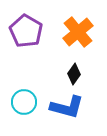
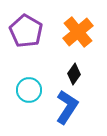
cyan circle: moved 5 px right, 12 px up
blue L-shape: rotated 72 degrees counterclockwise
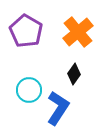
blue L-shape: moved 9 px left, 1 px down
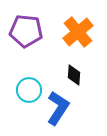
purple pentagon: rotated 24 degrees counterclockwise
black diamond: moved 1 px down; rotated 30 degrees counterclockwise
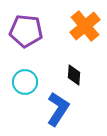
orange cross: moved 7 px right, 6 px up
cyan circle: moved 4 px left, 8 px up
blue L-shape: moved 1 px down
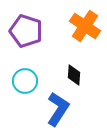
orange cross: rotated 16 degrees counterclockwise
purple pentagon: rotated 12 degrees clockwise
cyan circle: moved 1 px up
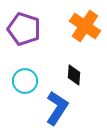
purple pentagon: moved 2 px left, 2 px up
blue L-shape: moved 1 px left, 1 px up
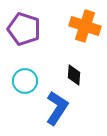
orange cross: rotated 16 degrees counterclockwise
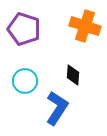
black diamond: moved 1 px left
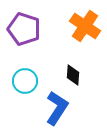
orange cross: rotated 16 degrees clockwise
